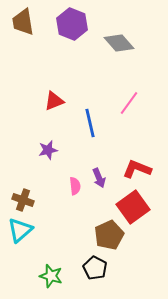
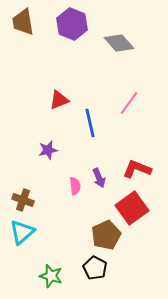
red triangle: moved 5 px right, 1 px up
red square: moved 1 px left, 1 px down
cyan triangle: moved 2 px right, 2 px down
brown pentagon: moved 3 px left
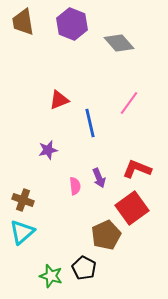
black pentagon: moved 11 px left
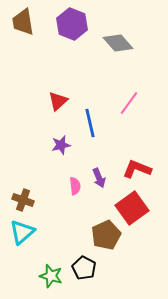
gray diamond: moved 1 px left
red triangle: moved 1 px left, 1 px down; rotated 20 degrees counterclockwise
purple star: moved 13 px right, 5 px up
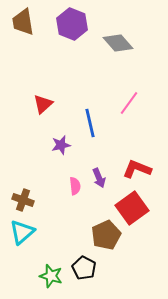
red triangle: moved 15 px left, 3 px down
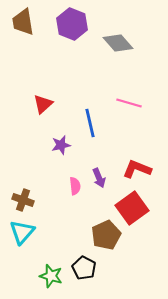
pink line: rotated 70 degrees clockwise
cyan triangle: rotated 8 degrees counterclockwise
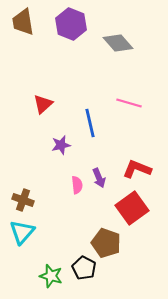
purple hexagon: moved 1 px left
pink semicircle: moved 2 px right, 1 px up
brown pentagon: moved 8 px down; rotated 28 degrees counterclockwise
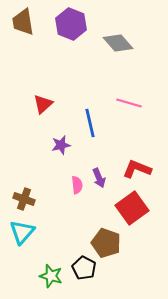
brown cross: moved 1 px right, 1 px up
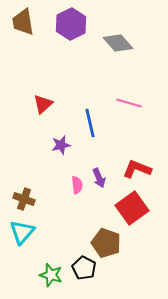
purple hexagon: rotated 12 degrees clockwise
green star: moved 1 px up
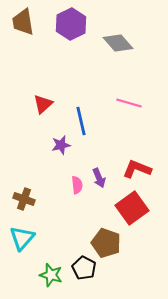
blue line: moved 9 px left, 2 px up
cyan triangle: moved 6 px down
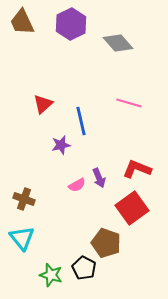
brown trapezoid: moved 1 px left; rotated 16 degrees counterclockwise
pink semicircle: rotated 66 degrees clockwise
cyan triangle: rotated 20 degrees counterclockwise
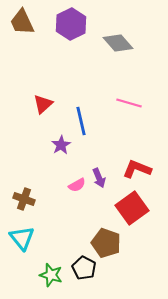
purple star: rotated 18 degrees counterclockwise
